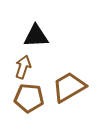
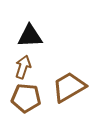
black triangle: moved 6 px left
brown pentagon: moved 3 px left
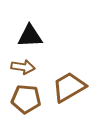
brown arrow: rotated 80 degrees clockwise
brown pentagon: moved 1 px down
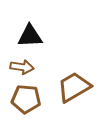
brown arrow: moved 1 px left
brown trapezoid: moved 5 px right
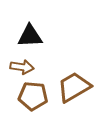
brown pentagon: moved 7 px right, 3 px up
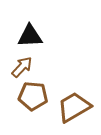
brown arrow: rotated 55 degrees counterclockwise
brown trapezoid: moved 20 px down
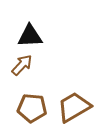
brown arrow: moved 2 px up
brown pentagon: moved 1 px left, 12 px down
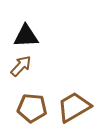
black triangle: moved 4 px left
brown arrow: moved 1 px left, 1 px down
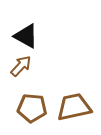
black triangle: rotated 32 degrees clockwise
brown trapezoid: rotated 18 degrees clockwise
